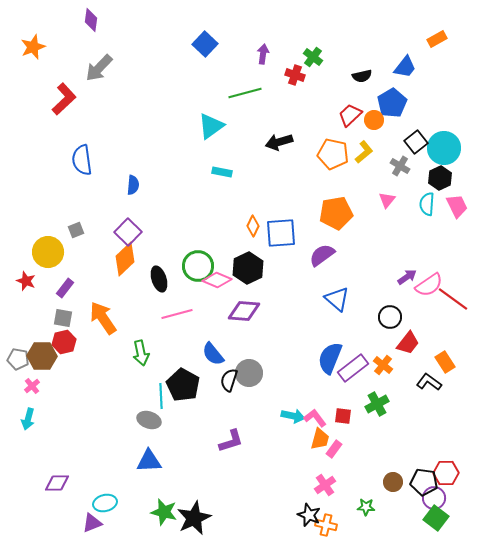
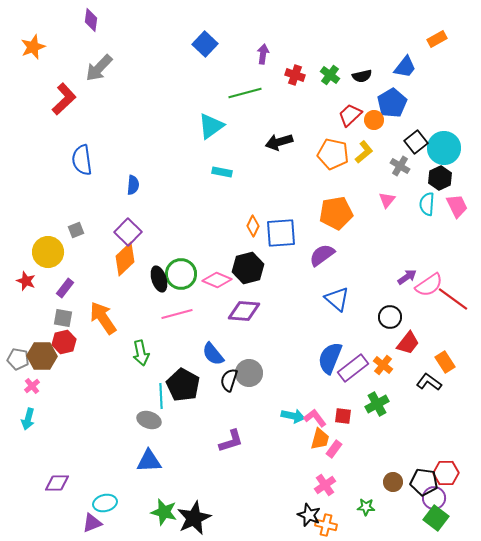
green cross at (313, 57): moved 17 px right, 18 px down
green circle at (198, 266): moved 17 px left, 8 px down
black hexagon at (248, 268): rotated 12 degrees clockwise
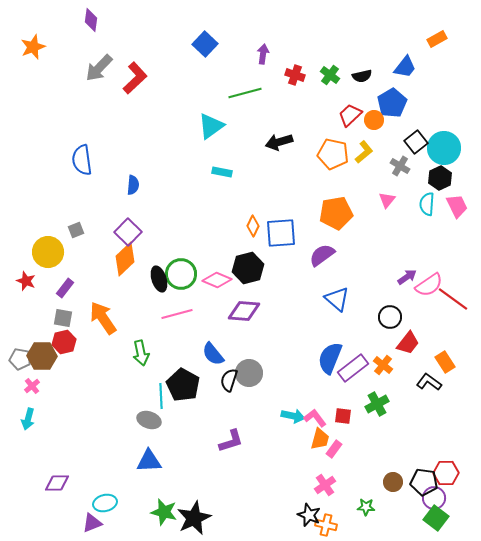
red L-shape at (64, 99): moved 71 px right, 21 px up
gray pentagon at (18, 359): moved 2 px right
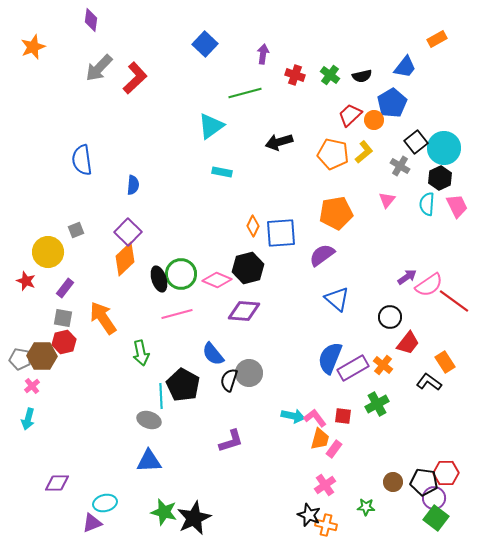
red line at (453, 299): moved 1 px right, 2 px down
purple rectangle at (353, 368): rotated 8 degrees clockwise
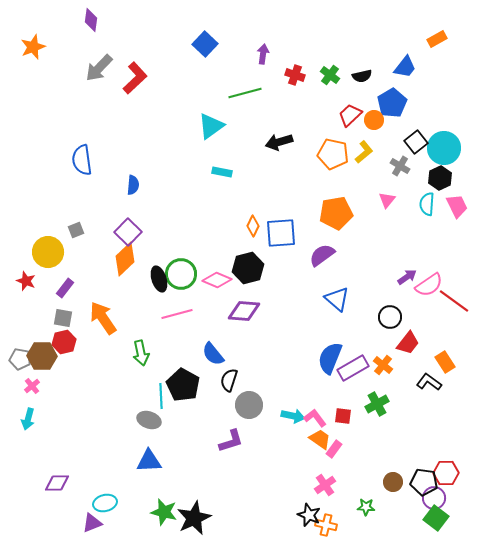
gray circle at (249, 373): moved 32 px down
orange trapezoid at (320, 439): rotated 70 degrees counterclockwise
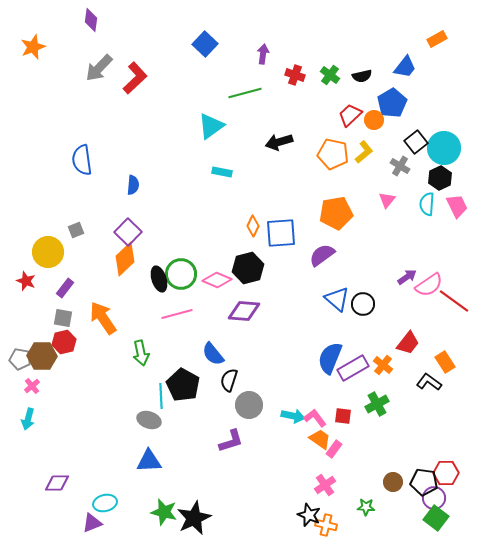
black circle at (390, 317): moved 27 px left, 13 px up
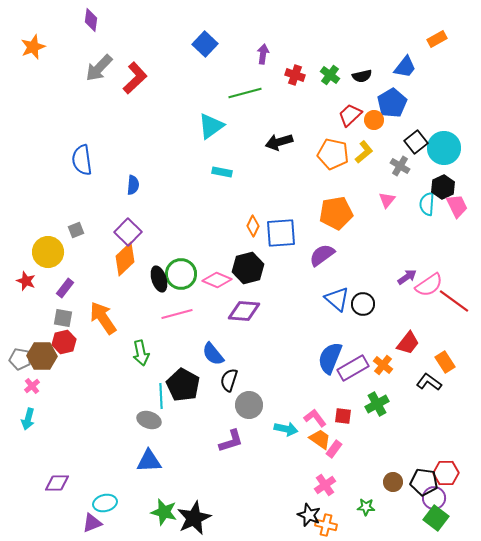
black hexagon at (440, 178): moved 3 px right, 9 px down
cyan arrow at (293, 416): moved 7 px left, 13 px down
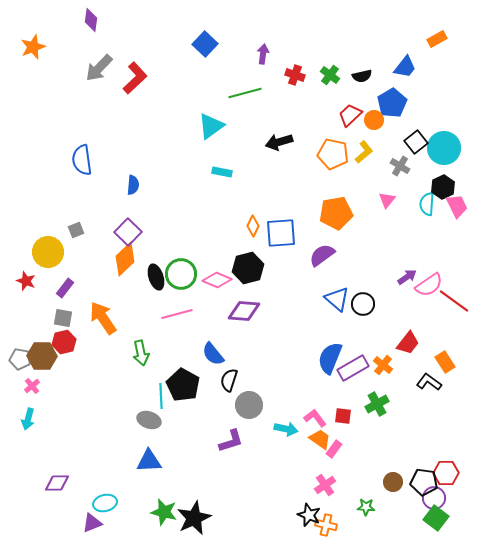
black ellipse at (159, 279): moved 3 px left, 2 px up
